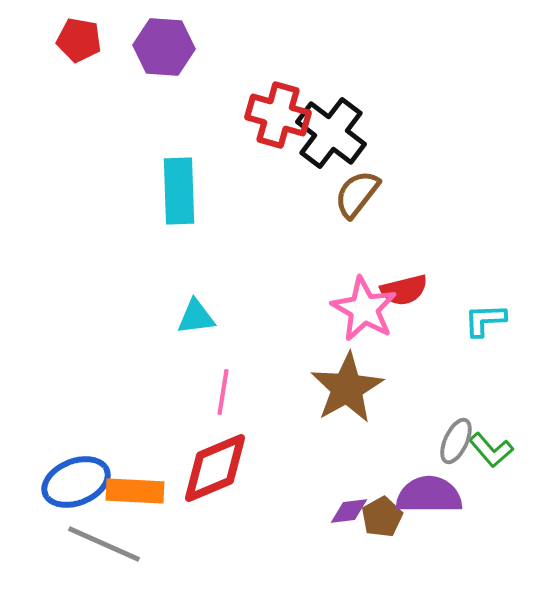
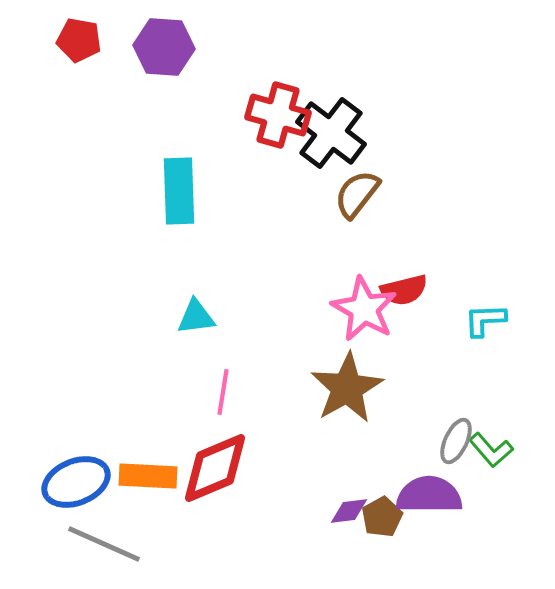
orange rectangle: moved 13 px right, 15 px up
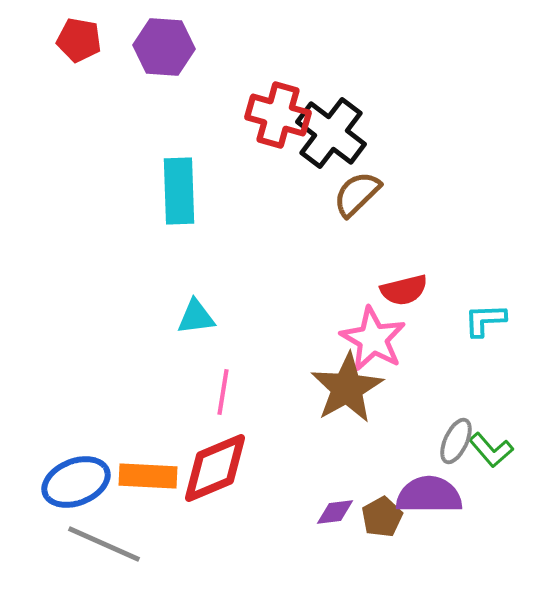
brown semicircle: rotated 8 degrees clockwise
pink star: moved 9 px right, 30 px down
purple diamond: moved 14 px left, 1 px down
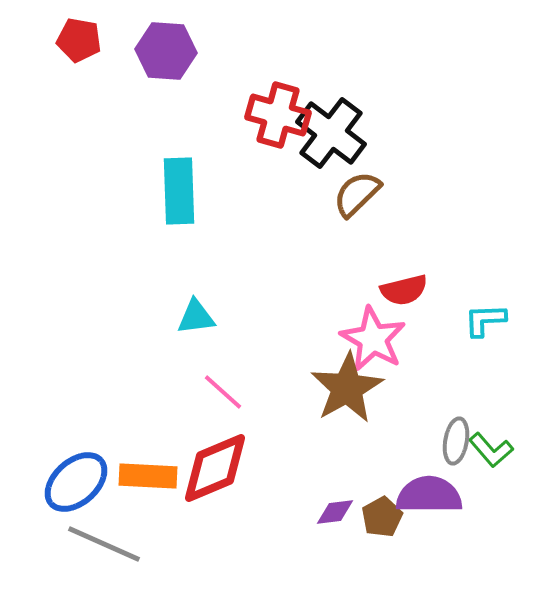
purple hexagon: moved 2 px right, 4 px down
pink line: rotated 57 degrees counterclockwise
gray ellipse: rotated 15 degrees counterclockwise
blue ellipse: rotated 20 degrees counterclockwise
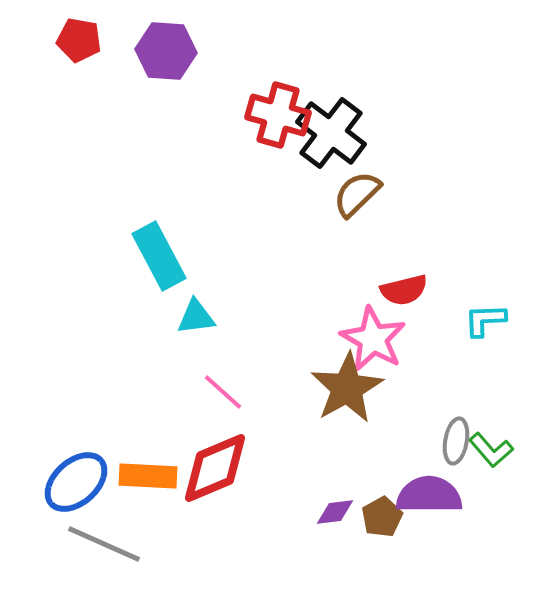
cyan rectangle: moved 20 px left, 65 px down; rotated 26 degrees counterclockwise
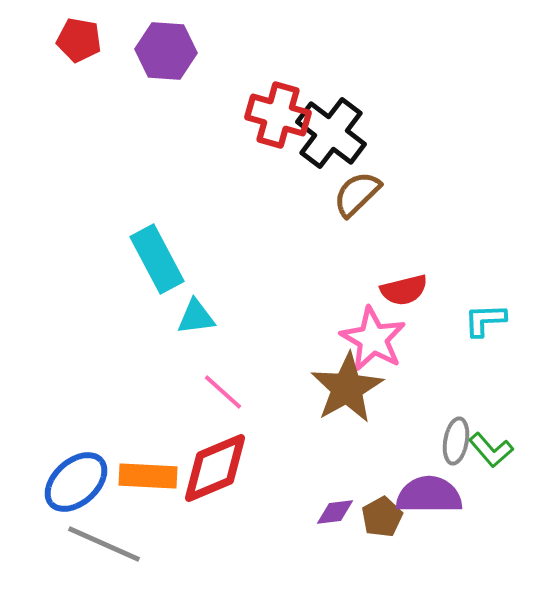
cyan rectangle: moved 2 px left, 3 px down
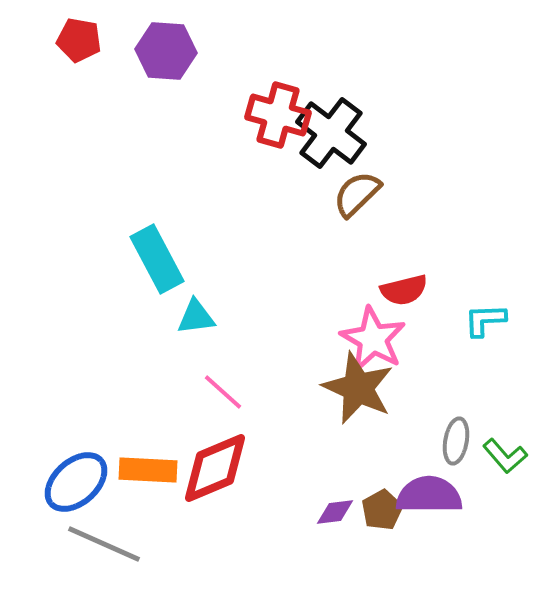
brown star: moved 11 px right; rotated 18 degrees counterclockwise
green L-shape: moved 14 px right, 6 px down
orange rectangle: moved 6 px up
brown pentagon: moved 7 px up
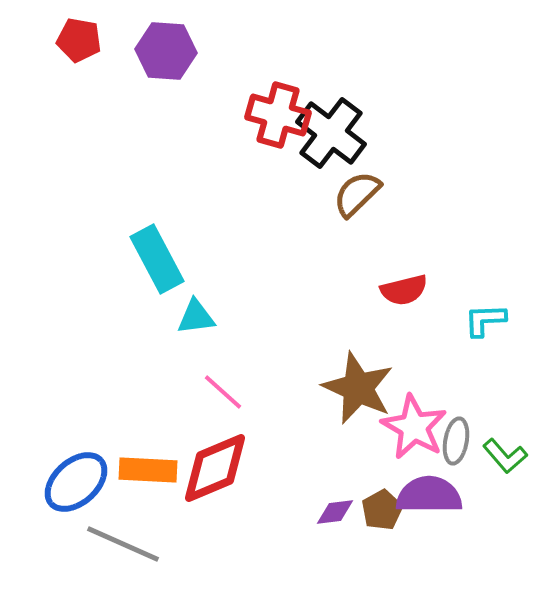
pink star: moved 41 px right, 88 px down
gray line: moved 19 px right
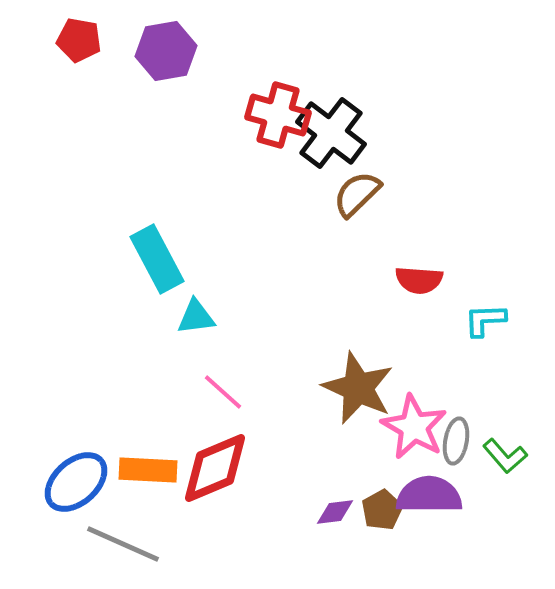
purple hexagon: rotated 14 degrees counterclockwise
red semicircle: moved 15 px right, 10 px up; rotated 18 degrees clockwise
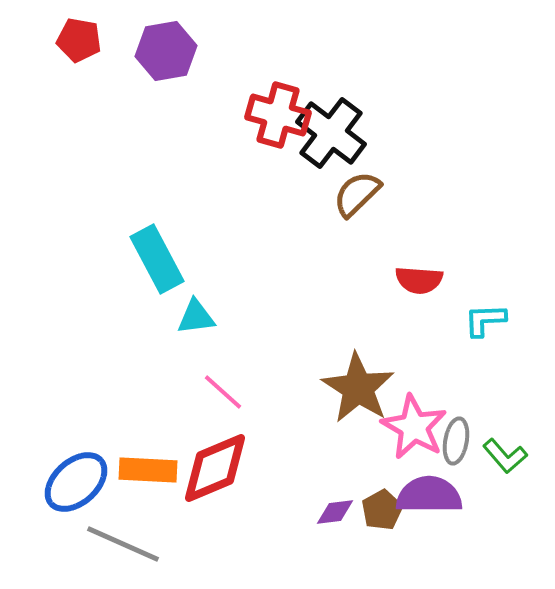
brown star: rotated 8 degrees clockwise
